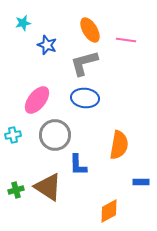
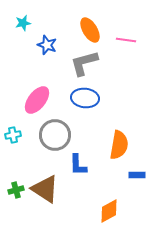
blue rectangle: moved 4 px left, 7 px up
brown triangle: moved 3 px left, 2 px down
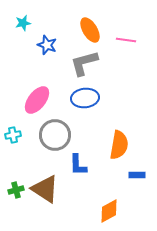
blue ellipse: rotated 12 degrees counterclockwise
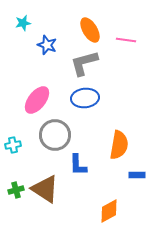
cyan cross: moved 10 px down
